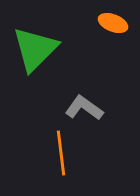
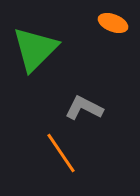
gray L-shape: rotated 9 degrees counterclockwise
orange line: rotated 27 degrees counterclockwise
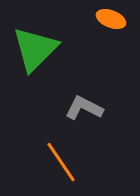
orange ellipse: moved 2 px left, 4 px up
orange line: moved 9 px down
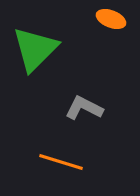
orange line: rotated 39 degrees counterclockwise
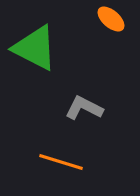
orange ellipse: rotated 20 degrees clockwise
green triangle: moved 1 px up; rotated 48 degrees counterclockwise
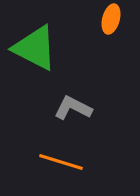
orange ellipse: rotated 64 degrees clockwise
gray L-shape: moved 11 px left
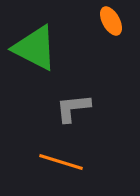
orange ellipse: moved 2 px down; rotated 44 degrees counterclockwise
gray L-shape: rotated 33 degrees counterclockwise
